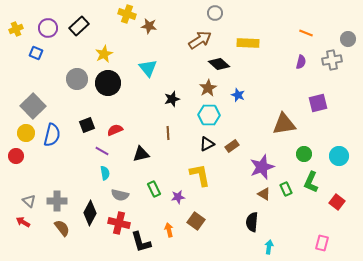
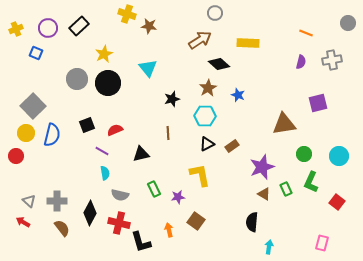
gray circle at (348, 39): moved 16 px up
cyan hexagon at (209, 115): moved 4 px left, 1 px down
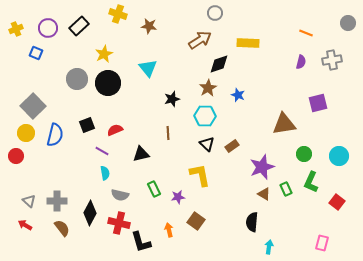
yellow cross at (127, 14): moved 9 px left
black diamond at (219, 64): rotated 60 degrees counterclockwise
blue semicircle at (52, 135): moved 3 px right
black triangle at (207, 144): rotated 49 degrees counterclockwise
red arrow at (23, 222): moved 2 px right, 3 px down
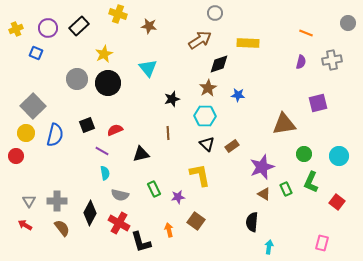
blue star at (238, 95): rotated 16 degrees counterclockwise
gray triangle at (29, 201): rotated 16 degrees clockwise
red cross at (119, 223): rotated 15 degrees clockwise
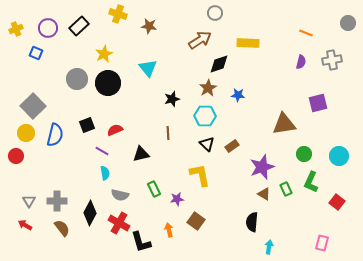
purple star at (178, 197): moved 1 px left, 2 px down
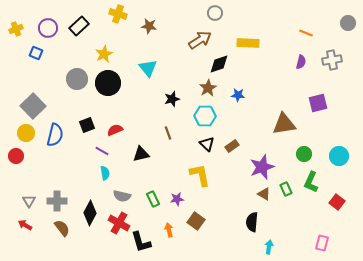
brown line at (168, 133): rotated 16 degrees counterclockwise
green rectangle at (154, 189): moved 1 px left, 10 px down
gray semicircle at (120, 195): moved 2 px right, 1 px down
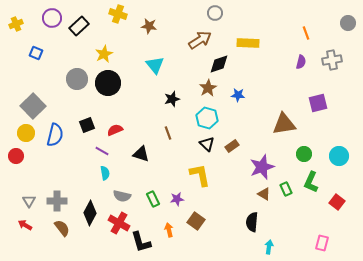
purple circle at (48, 28): moved 4 px right, 10 px up
yellow cross at (16, 29): moved 5 px up
orange line at (306, 33): rotated 48 degrees clockwise
cyan triangle at (148, 68): moved 7 px right, 3 px up
cyan hexagon at (205, 116): moved 2 px right, 2 px down; rotated 15 degrees clockwise
black triangle at (141, 154): rotated 30 degrees clockwise
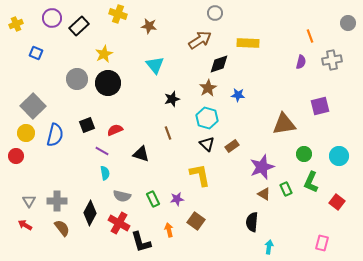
orange line at (306, 33): moved 4 px right, 3 px down
purple square at (318, 103): moved 2 px right, 3 px down
